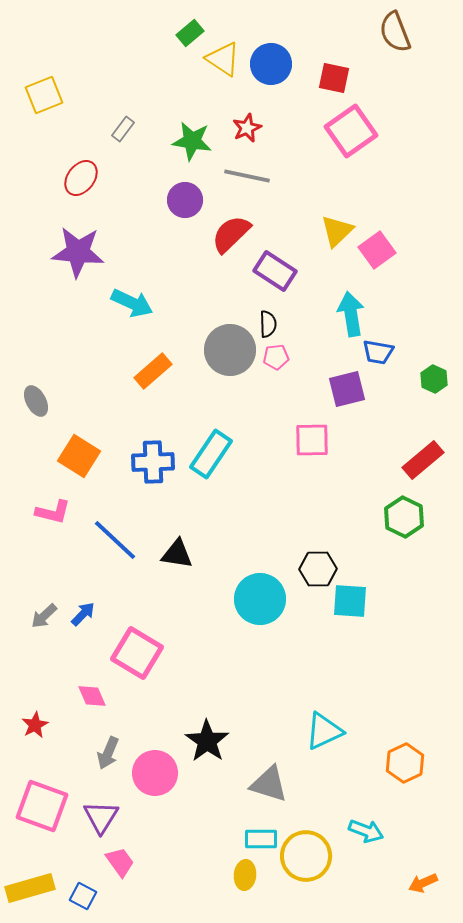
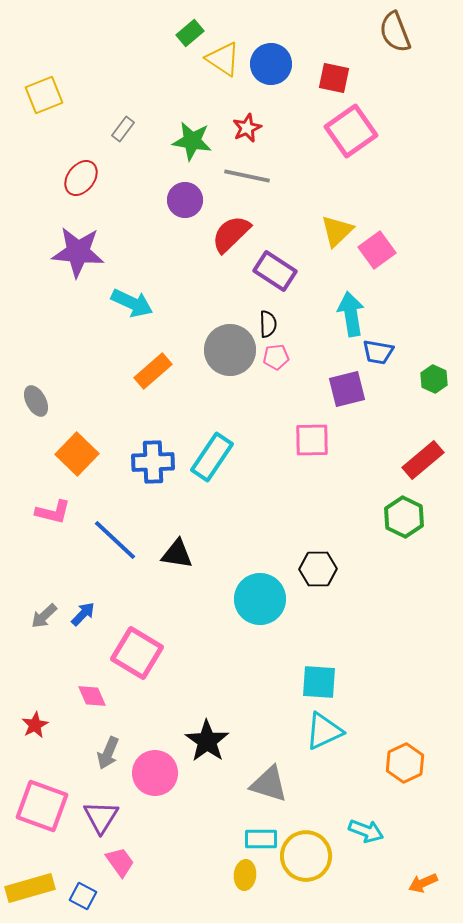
cyan rectangle at (211, 454): moved 1 px right, 3 px down
orange square at (79, 456): moved 2 px left, 2 px up; rotated 12 degrees clockwise
cyan square at (350, 601): moved 31 px left, 81 px down
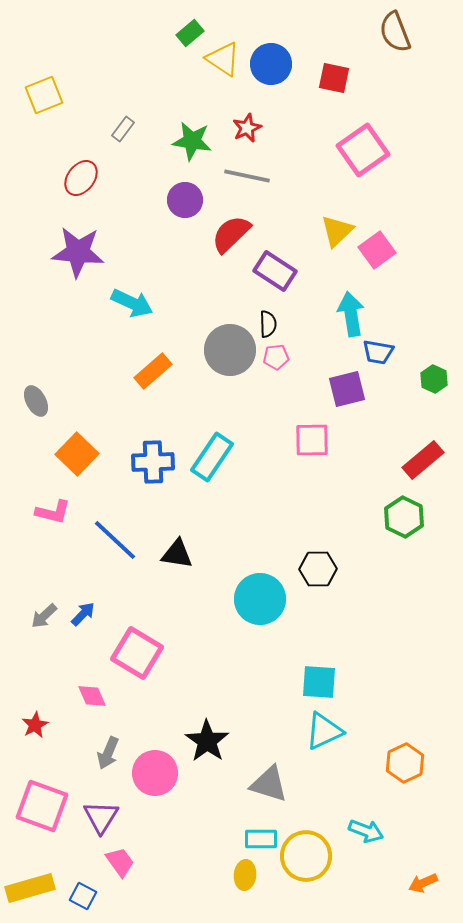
pink square at (351, 131): moved 12 px right, 19 px down
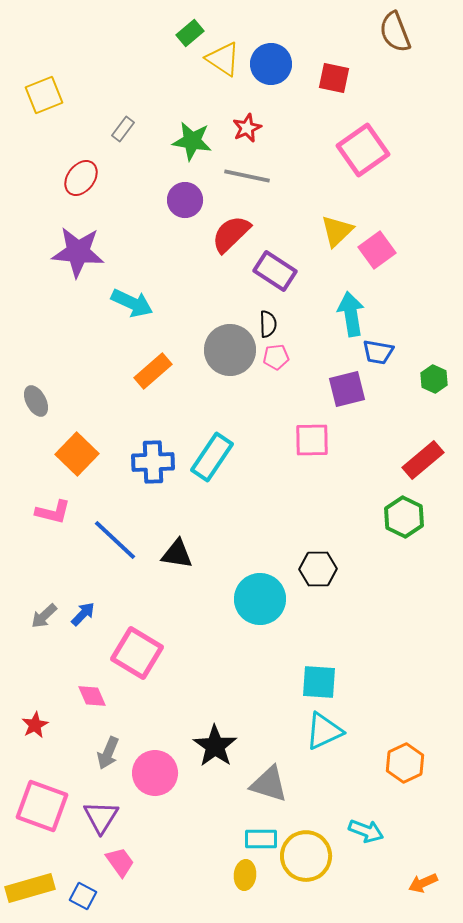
black star at (207, 741): moved 8 px right, 5 px down
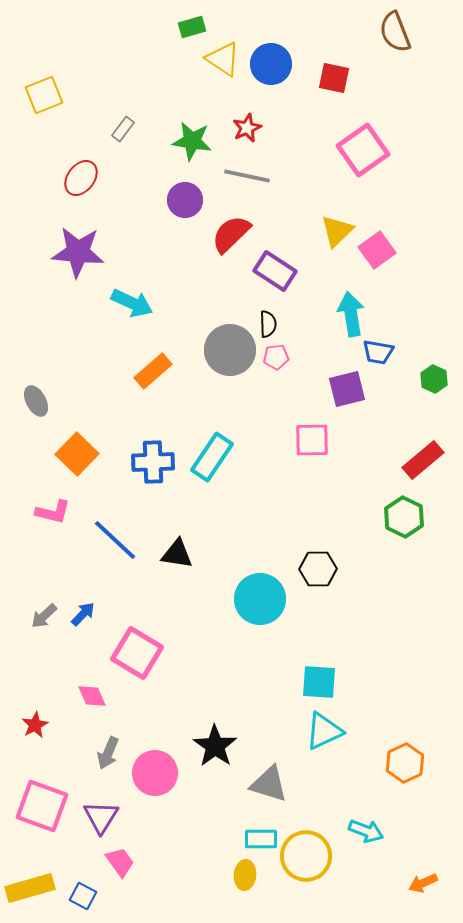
green rectangle at (190, 33): moved 2 px right, 6 px up; rotated 24 degrees clockwise
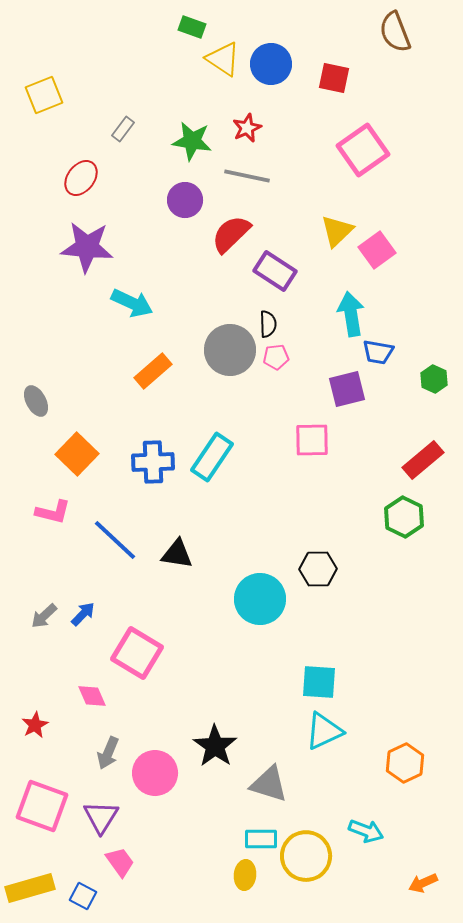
green rectangle at (192, 27): rotated 36 degrees clockwise
purple star at (78, 252): moved 9 px right, 5 px up
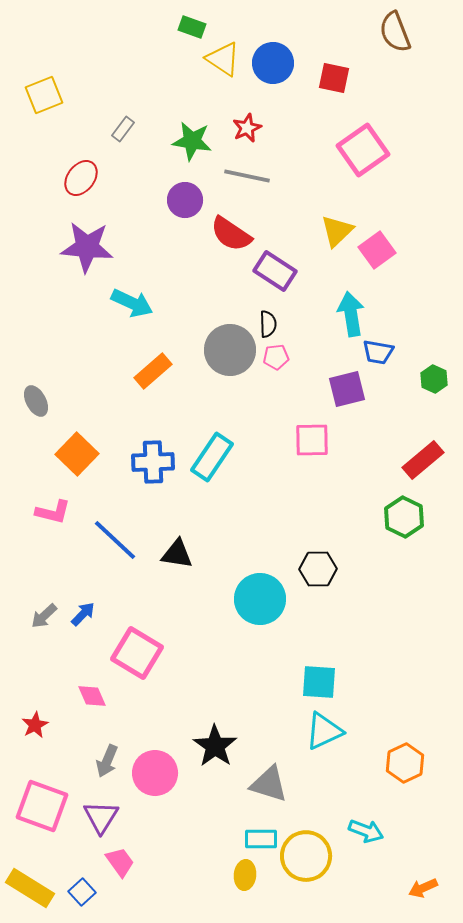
blue circle at (271, 64): moved 2 px right, 1 px up
red semicircle at (231, 234): rotated 102 degrees counterclockwise
gray arrow at (108, 753): moved 1 px left, 8 px down
orange arrow at (423, 883): moved 5 px down
yellow rectangle at (30, 888): rotated 48 degrees clockwise
blue square at (83, 896): moved 1 px left, 4 px up; rotated 20 degrees clockwise
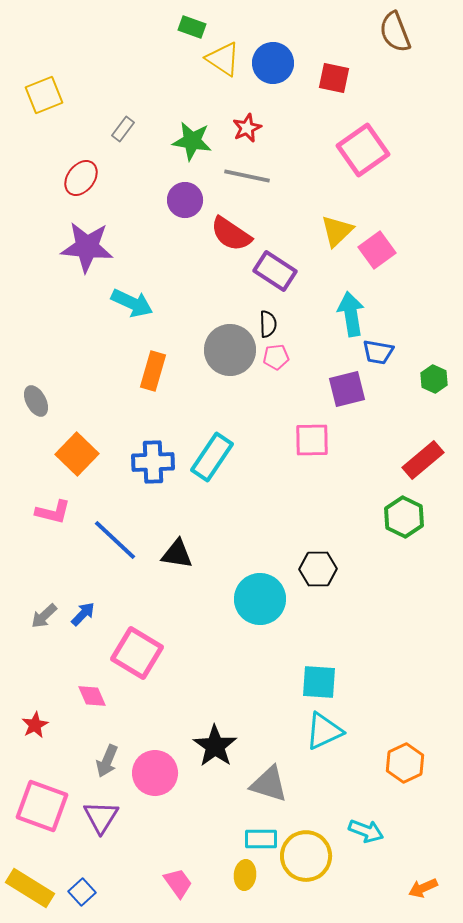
orange rectangle at (153, 371): rotated 33 degrees counterclockwise
pink trapezoid at (120, 862): moved 58 px right, 21 px down
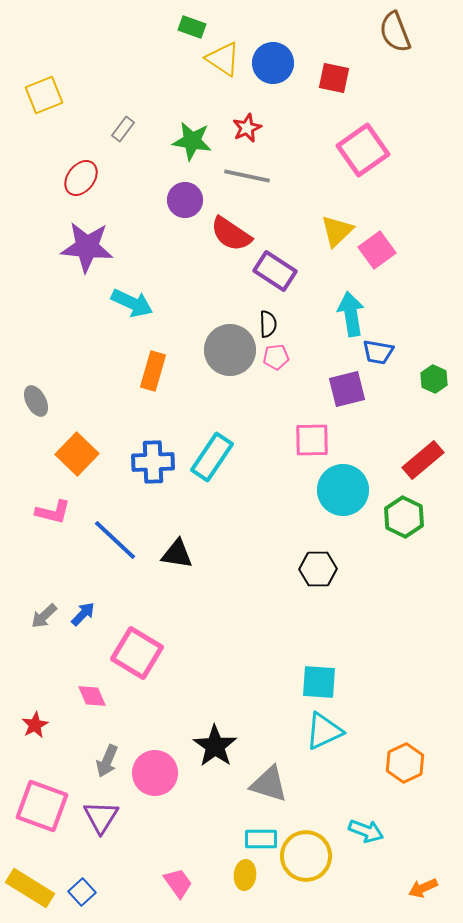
cyan circle at (260, 599): moved 83 px right, 109 px up
